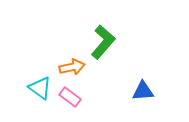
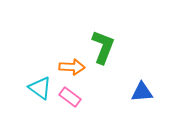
green L-shape: moved 5 px down; rotated 20 degrees counterclockwise
orange arrow: rotated 15 degrees clockwise
blue triangle: moved 1 px left, 1 px down
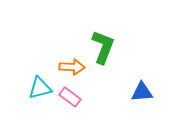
cyan triangle: rotated 50 degrees counterclockwise
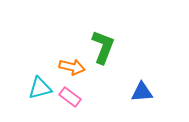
orange arrow: rotated 10 degrees clockwise
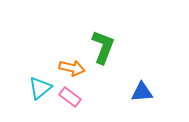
orange arrow: moved 1 px down
cyan triangle: rotated 25 degrees counterclockwise
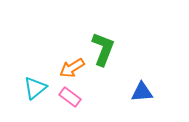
green L-shape: moved 2 px down
orange arrow: rotated 135 degrees clockwise
cyan triangle: moved 5 px left
